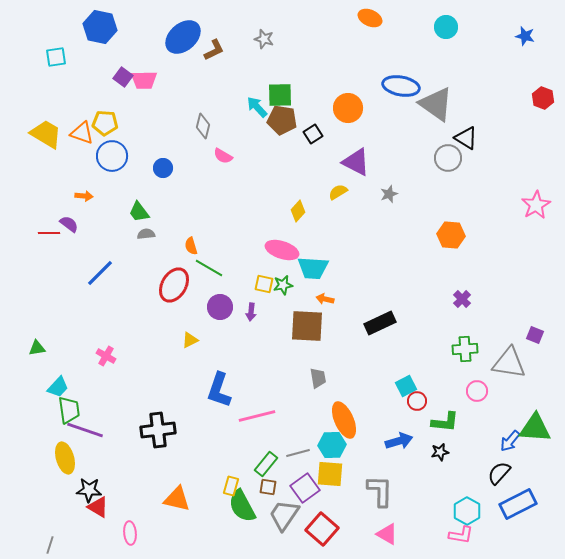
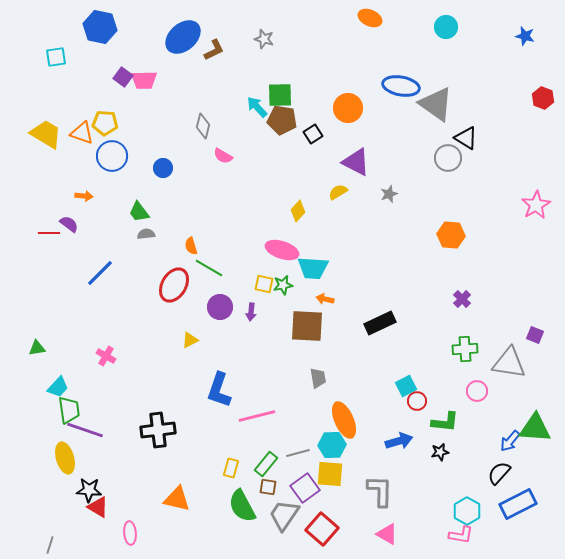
yellow rectangle at (231, 486): moved 18 px up
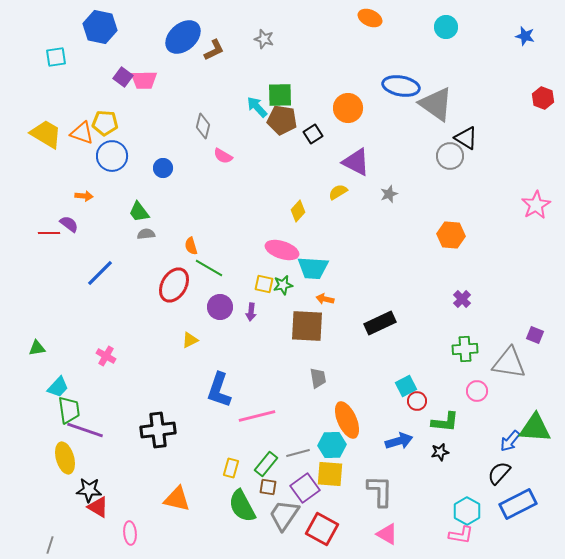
gray circle at (448, 158): moved 2 px right, 2 px up
orange ellipse at (344, 420): moved 3 px right
red square at (322, 529): rotated 12 degrees counterclockwise
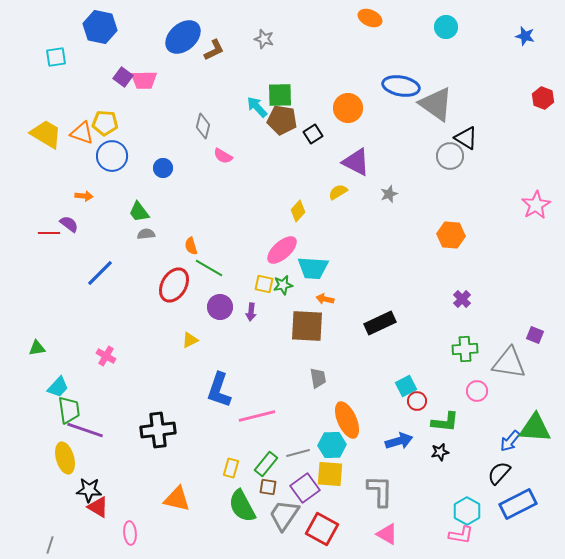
pink ellipse at (282, 250): rotated 60 degrees counterclockwise
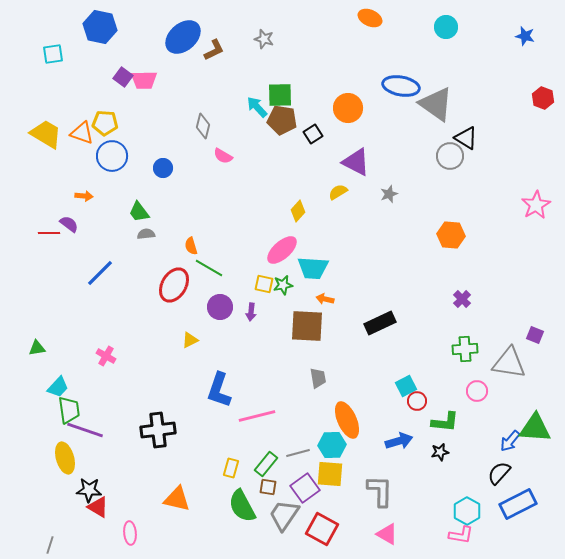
cyan square at (56, 57): moved 3 px left, 3 px up
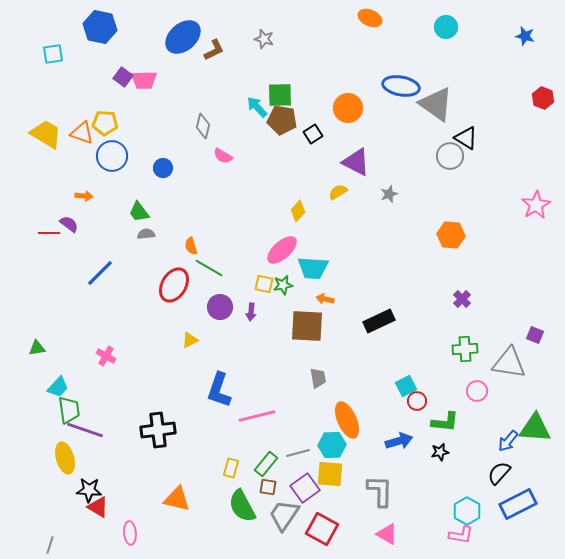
black rectangle at (380, 323): moved 1 px left, 2 px up
blue arrow at (510, 441): moved 2 px left
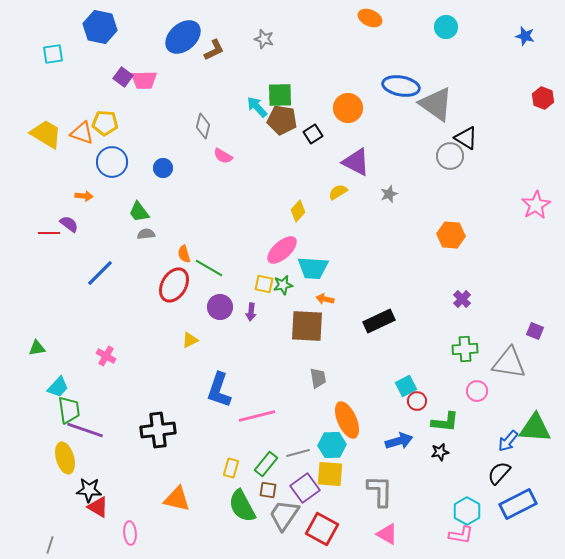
blue circle at (112, 156): moved 6 px down
orange semicircle at (191, 246): moved 7 px left, 8 px down
purple square at (535, 335): moved 4 px up
brown square at (268, 487): moved 3 px down
